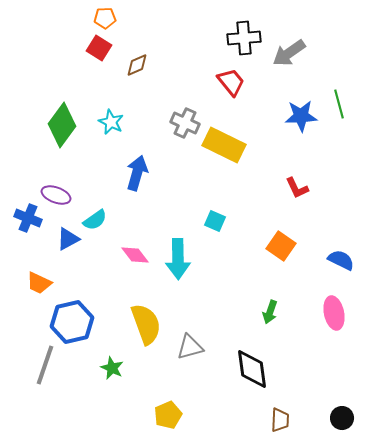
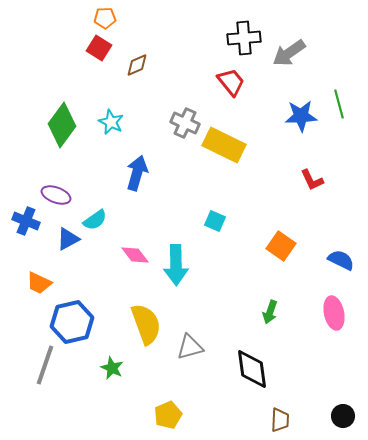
red L-shape: moved 15 px right, 8 px up
blue cross: moved 2 px left, 3 px down
cyan arrow: moved 2 px left, 6 px down
black circle: moved 1 px right, 2 px up
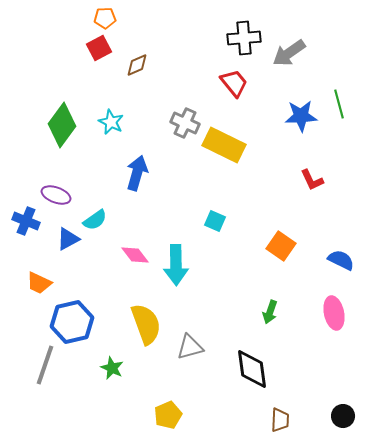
red square: rotated 30 degrees clockwise
red trapezoid: moved 3 px right, 1 px down
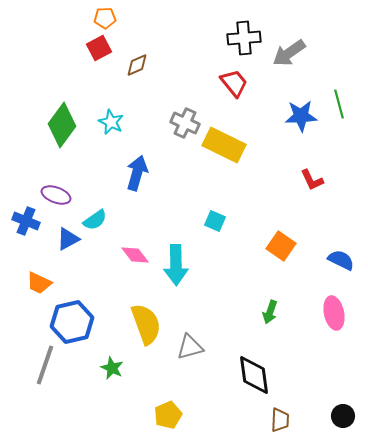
black diamond: moved 2 px right, 6 px down
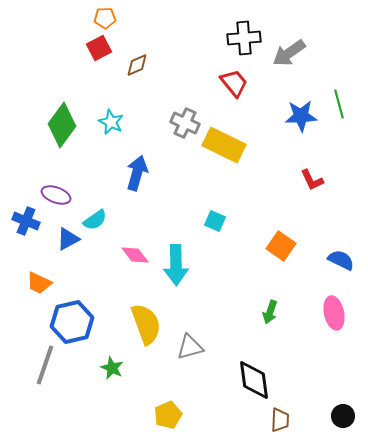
black diamond: moved 5 px down
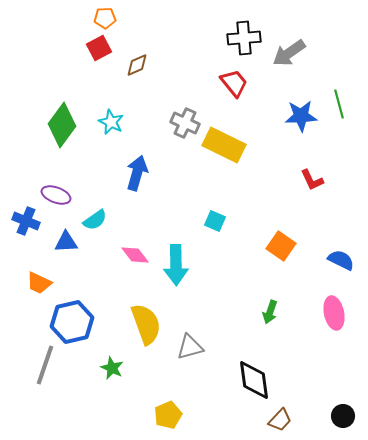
blue triangle: moved 2 px left, 3 px down; rotated 25 degrees clockwise
brown trapezoid: rotated 40 degrees clockwise
